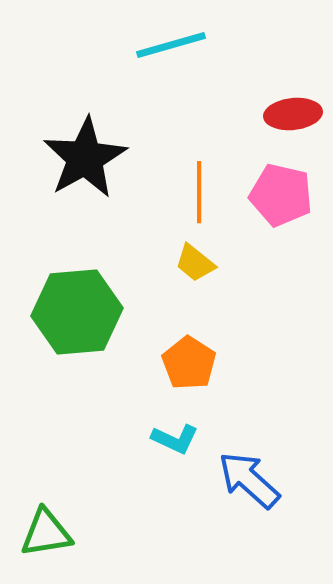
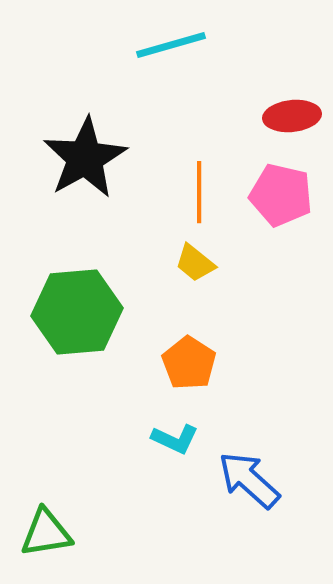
red ellipse: moved 1 px left, 2 px down
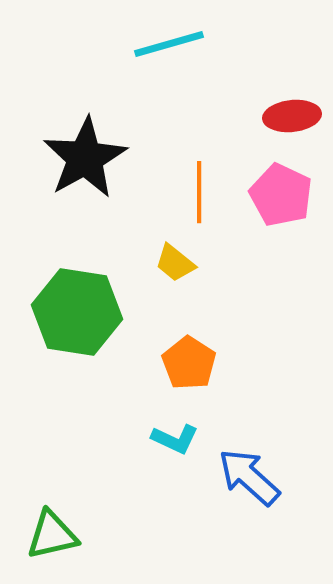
cyan line: moved 2 px left, 1 px up
pink pentagon: rotated 12 degrees clockwise
yellow trapezoid: moved 20 px left
green hexagon: rotated 14 degrees clockwise
blue arrow: moved 3 px up
green triangle: moved 6 px right, 2 px down; rotated 4 degrees counterclockwise
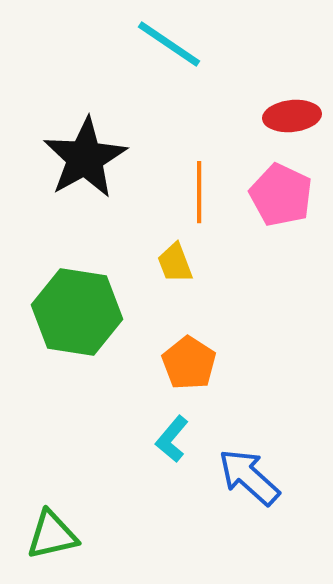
cyan line: rotated 50 degrees clockwise
yellow trapezoid: rotated 30 degrees clockwise
cyan L-shape: moved 3 px left; rotated 105 degrees clockwise
